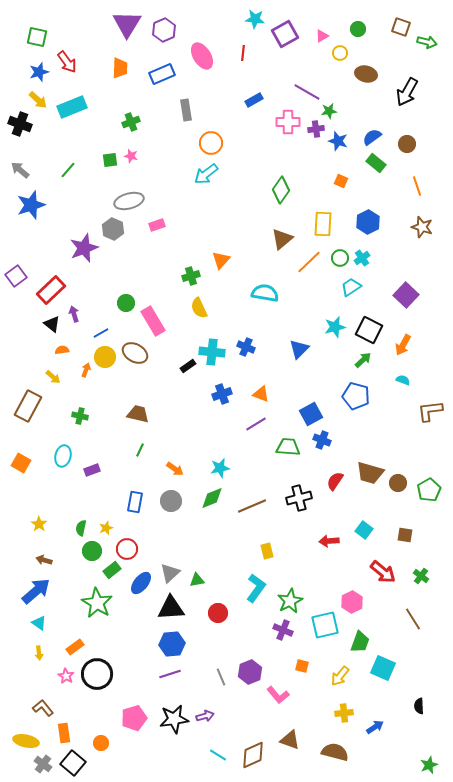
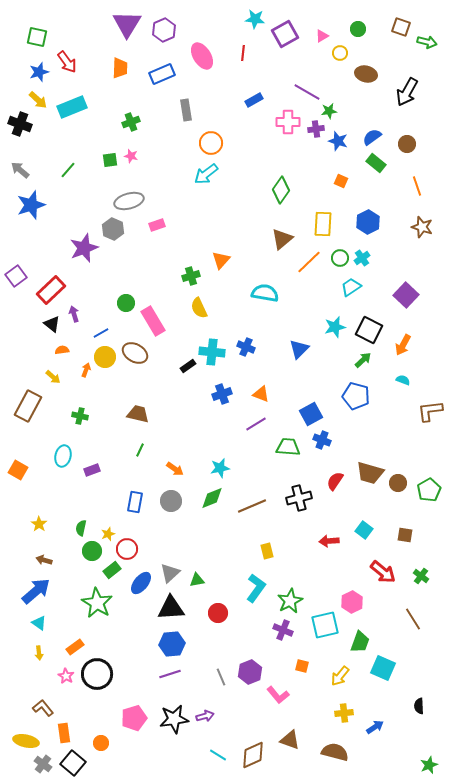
orange square at (21, 463): moved 3 px left, 7 px down
yellow star at (106, 528): moved 2 px right, 6 px down
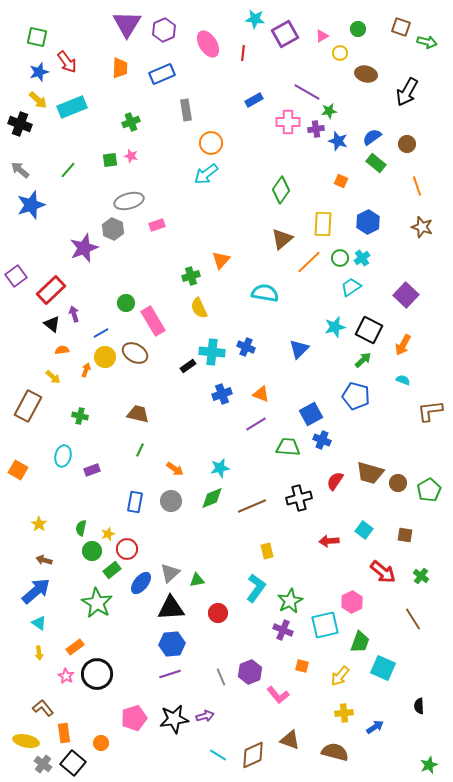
pink ellipse at (202, 56): moved 6 px right, 12 px up
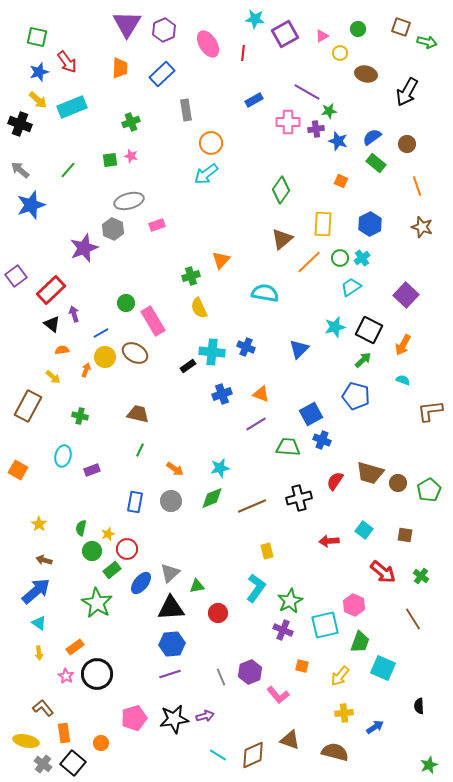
blue rectangle at (162, 74): rotated 20 degrees counterclockwise
blue hexagon at (368, 222): moved 2 px right, 2 px down
green triangle at (197, 580): moved 6 px down
pink hexagon at (352, 602): moved 2 px right, 3 px down; rotated 10 degrees counterclockwise
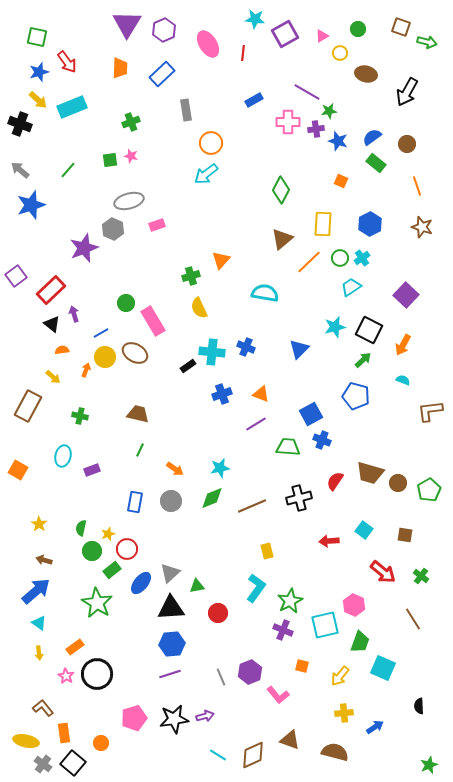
green diamond at (281, 190): rotated 8 degrees counterclockwise
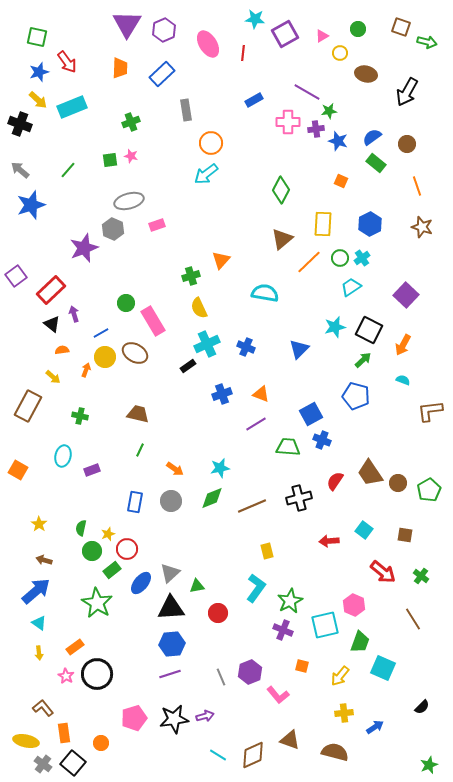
cyan cross at (212, 352): moved 5 px left, 8 px up; rotated 30 degrees counterclockwise
brown trapezoid at (370, 473): rotated 40 degrees clockwise
black semicircle at (419, 706): moved 3 px right, 1 px down; rotated 133 degrees counterclockwise
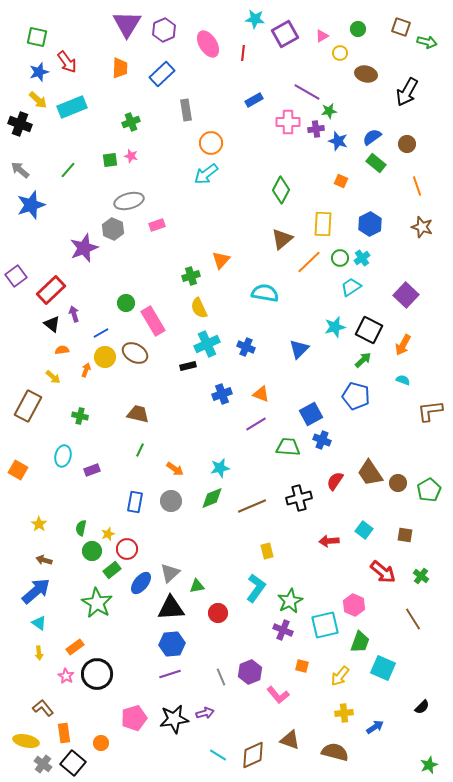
black rectangle at (188, 366): rotated 21 degrees clockwise
purple arrow at (205, 716): moved 3 px up
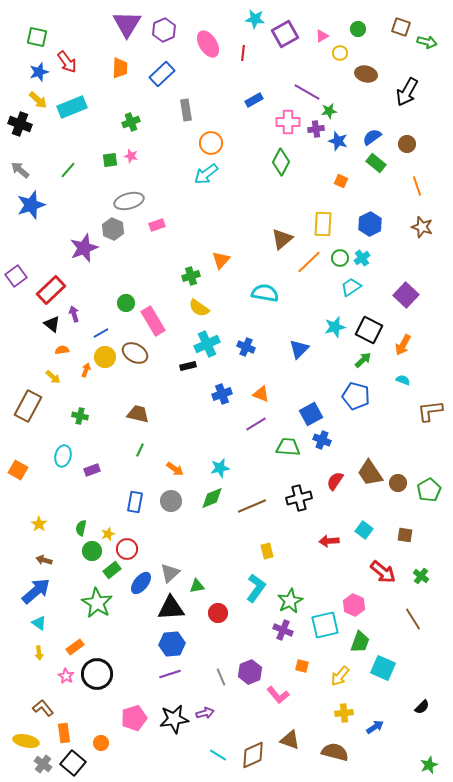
green diamond at (281, 190): moved 28 px up
yellow semicircle at (199, 308): rotated 30 degrees counterclockwise
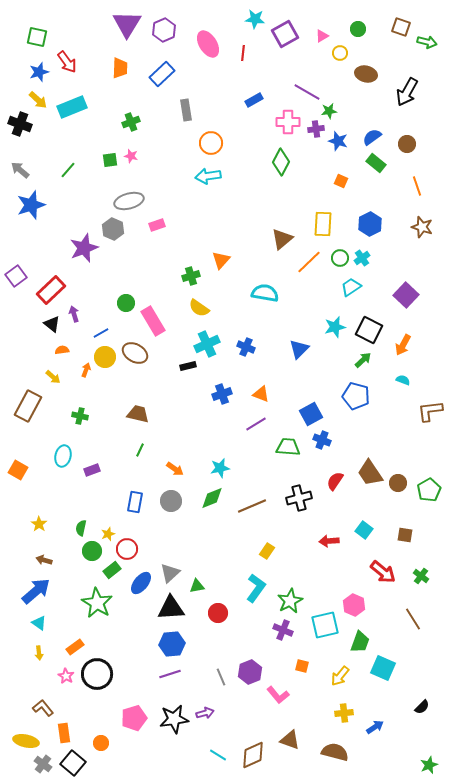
cyan arrow at (206, 174): moved 2 px right, 2 px down; rotated 30 degrees clockwise
yellow rectangle at (267, 551): rotated 49 degrees clockwise
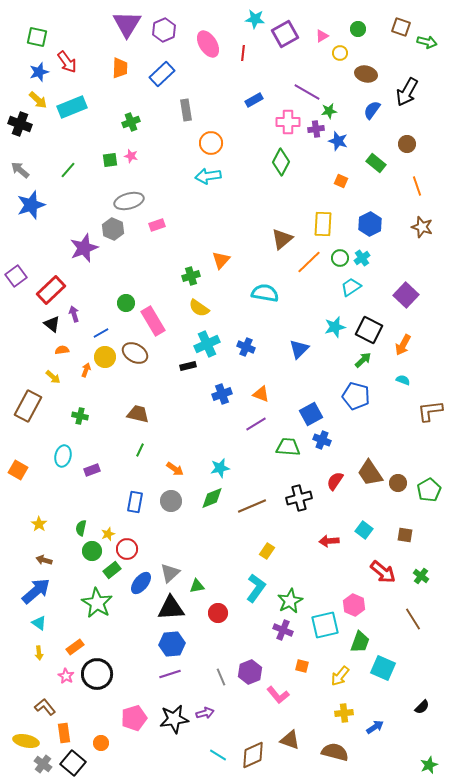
blue semicircle at (372, 137): moved 27 px up; rotated 18 degrees counterclockwise
brown L-shape at (43, 708): moved 2 px right, 1 px up
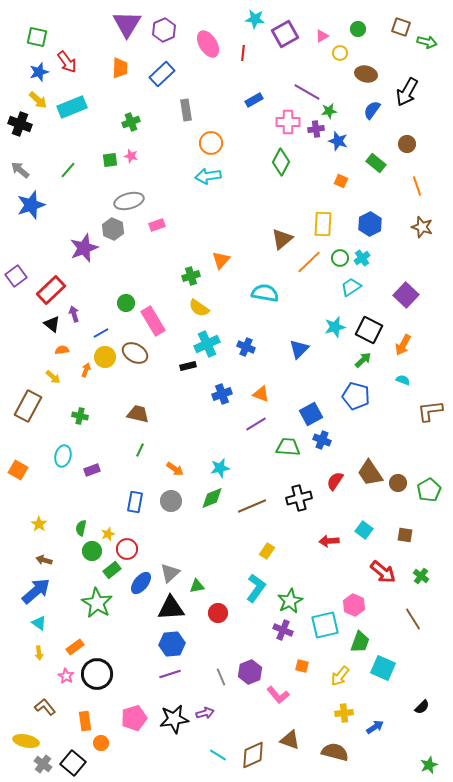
orange rectangle at (64, 733): moved 21 px right, 12 px up
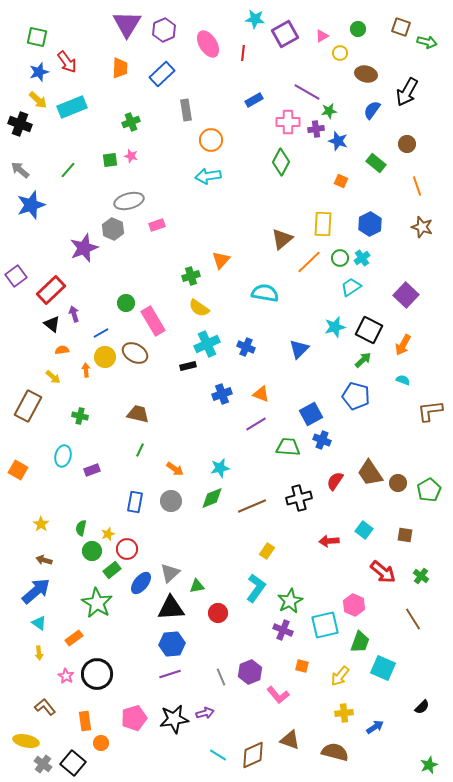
orange circle at (211, 143): moved 3 px up
orange arrow at (86, 370): rotated 24 degrees counterclockwise
yellow star at (39, 524): moved 2 px right
orange rectangle at (75, 647): moved 1 px left, 9 px up
